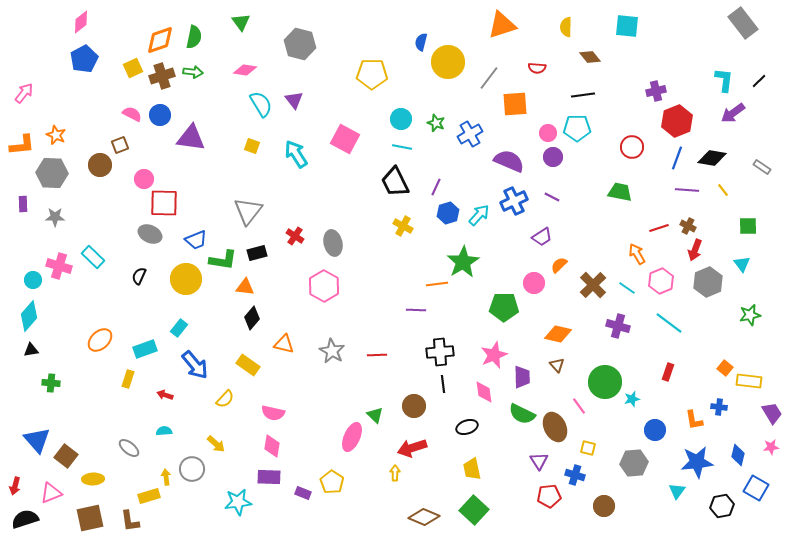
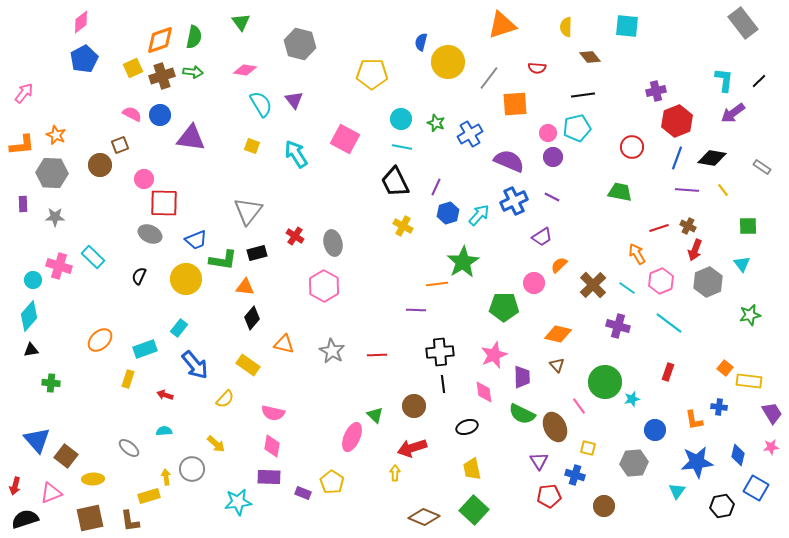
cyan pentagon at (577, 128): rotated 12 degrees counterclockwise
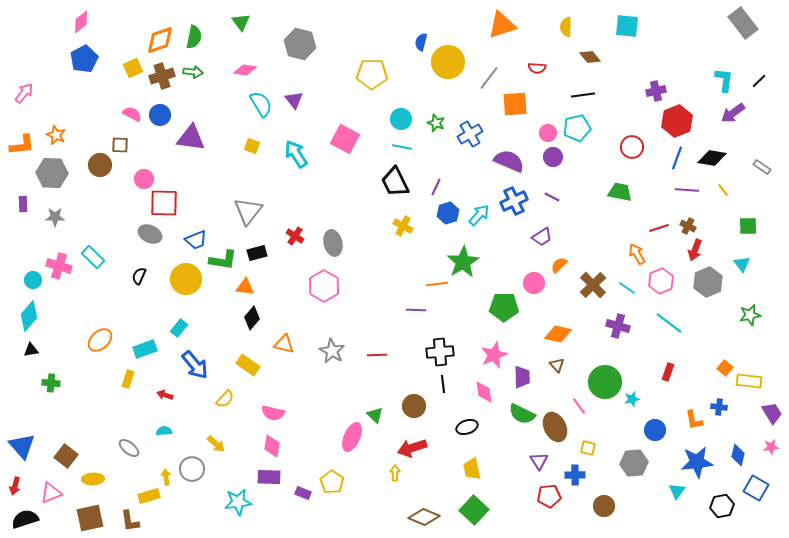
brown square at (120, 145): rotated 24 degrees clockwise
blue triangle at (37, 440): moved 15 px left, 6 px down
blue cross at (575, 475): rotated 18 degrees counterclockwise
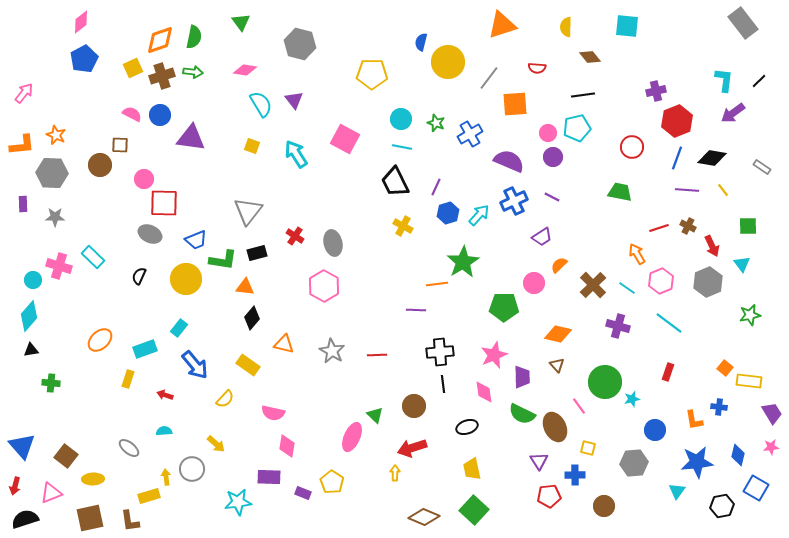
red arrow at (695, 250): moved 17 px right, 4 px up; rotated 45 degrees counterclockwise
pink diamond at (272, 446): moved 15 px right
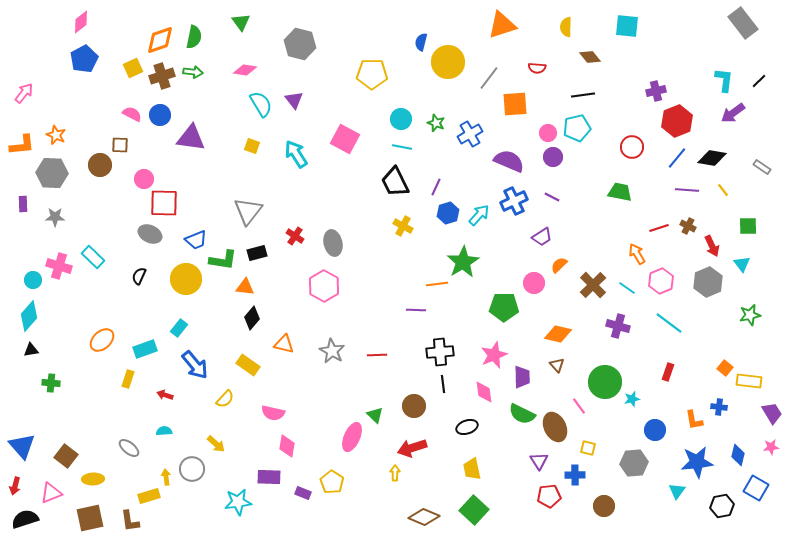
blue line at (677, 158): rotated 20 degrees clockwise
orange ellipse at (100, 340): moved 2 px right
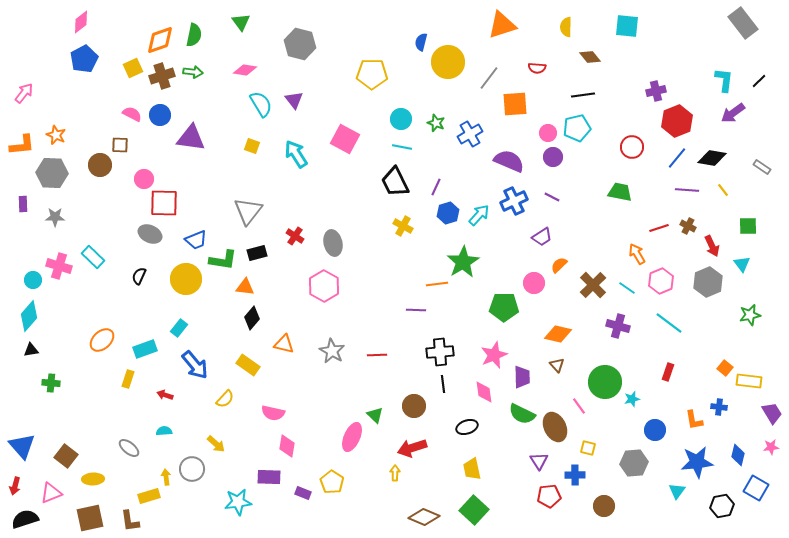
green semicircle at (194, 37): moved 2 px up
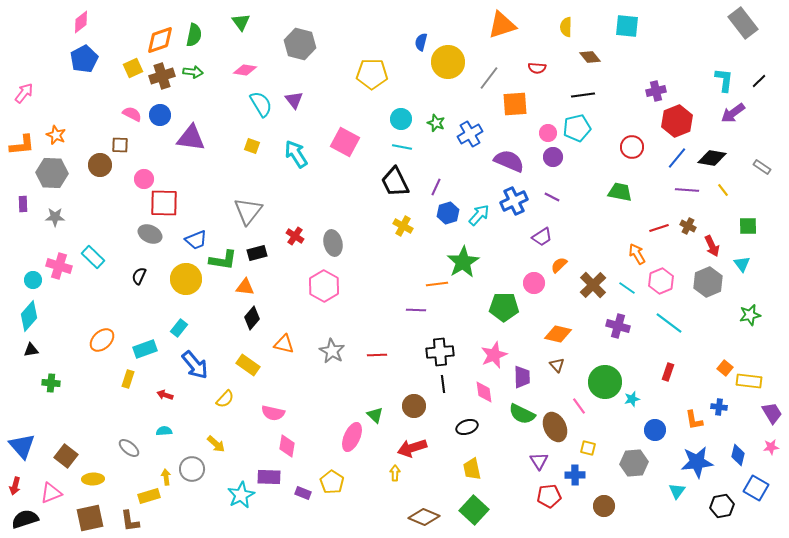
pink square at (345, 139): moved 3 px down
cyan star at (238, 502): moved 3 px right, 7 px up; rotated 20 degrees counterclockwise
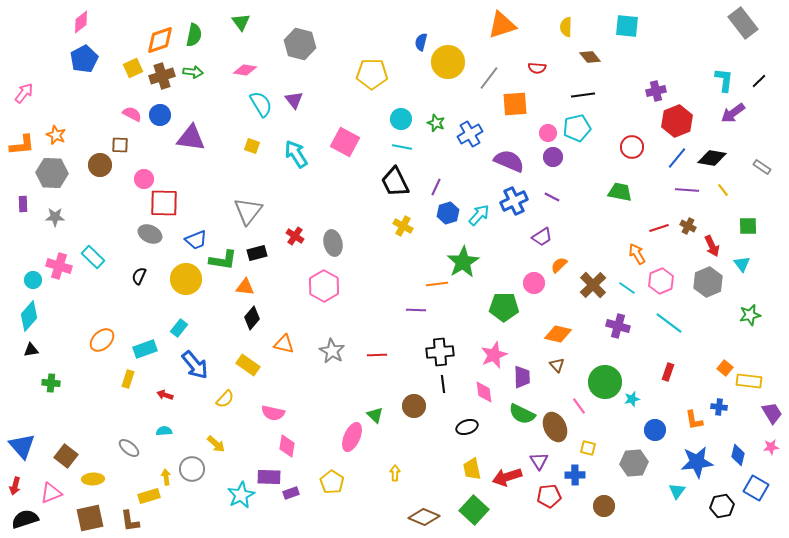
red arrow at (412, 448): moved 95 px right, 29 px down
purple rectangle at (303, 493): moved 12 px left; rotated 42 degrees counterclockwise
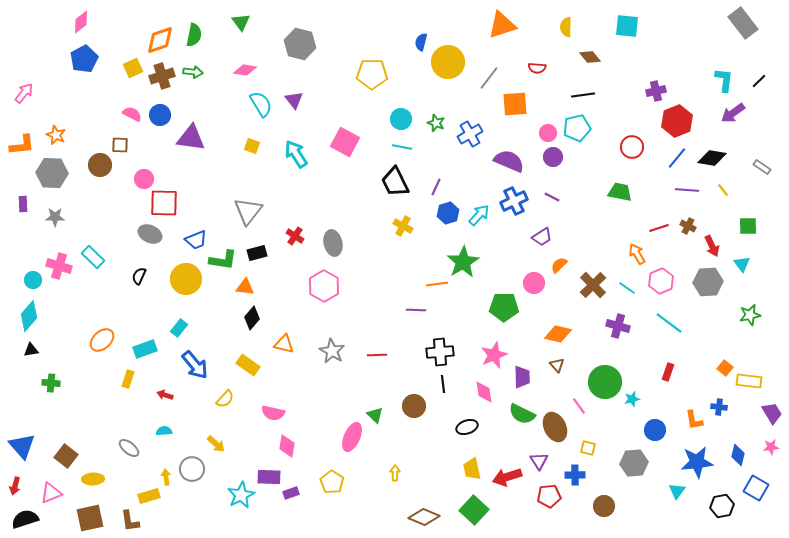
gray hexagon at (708, 282): rotated 20 degrees clockwise
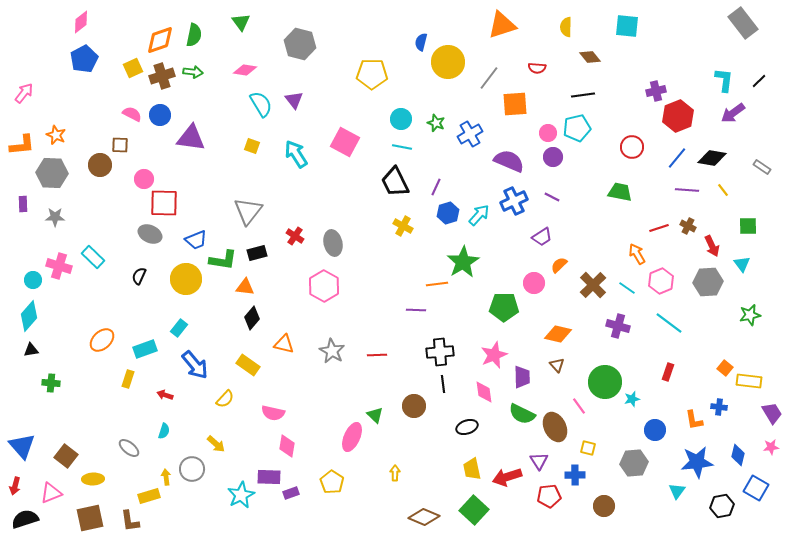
red hexagon at (677, 121): moved 1 px right, 5 px up
cyan semicircle at (164, 431): rotated 112 degrees clockwise
